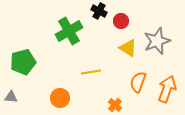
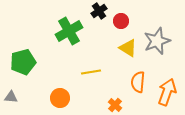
black cross: rotated 28 degrees clockwise
orange semicircle: rotated 15 degrees counterclockwise
orange arrow: moved 3 px down
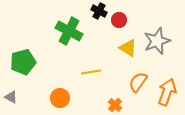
black cross: rotated 28 degrees counterclockwise
red circle: moved 2 px left, 1 px up
green cross: rotated 32 degrees counterclockwise
orange semicircle: rotated 30 degrees clockwise
gray triangle: rotated 24 degrees clockwise
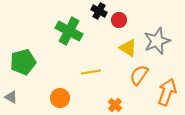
orange semicircle: moved 1 px right, 7 px up
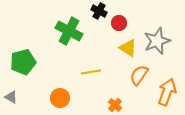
red circle: moved 3 px down
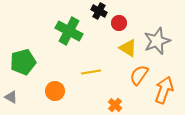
orange arrow: moved 3 px left, 2 px up
orange circle: moved 5 px left, 7 px up
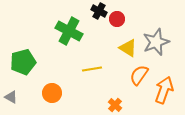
red circle: moved 2 px left, 4 px up
gray star: moved 1 px left, 1 px down
yellow line: moved 1 px right, 3 px up
orange circle: moved 3 px left, 2 px down
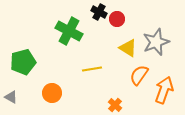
black cross: moved 1 px down
